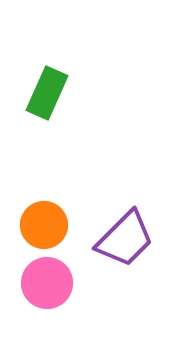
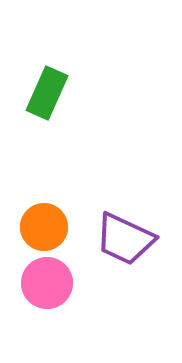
orange circle: moved 2 px down
purple trapezoid: rotated 70 degrees clockwise
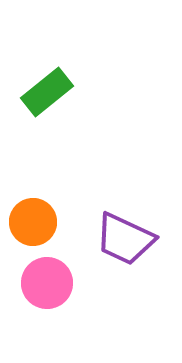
green rectangle: moved 1 px up; rotated 27 degrees clockwise
orange circle: moved 11 px left, 5 px up
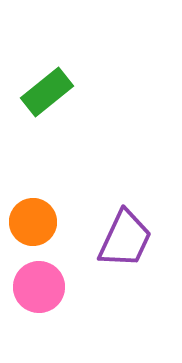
purple trapezoid: rotated 90 degrees counterclockwise
pink circle: moved 8 px left, 4 px down
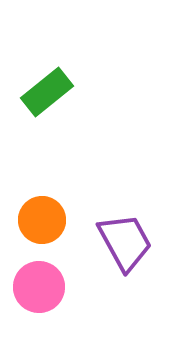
orange circle: moved 9 px right, 2 px up
purple trapezoid: moved 3 px down; rotated 54 degrees counterclockwise
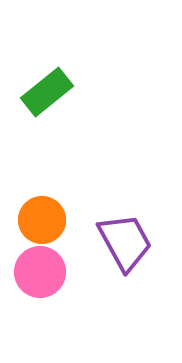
pink circle: moved 1 px right, 15 px up
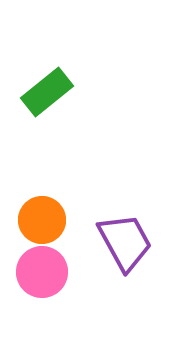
pink circle: moved 2 px right
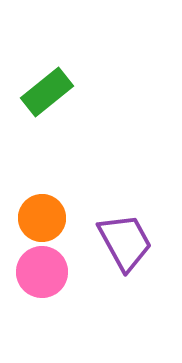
orange circle: moved 2 px up
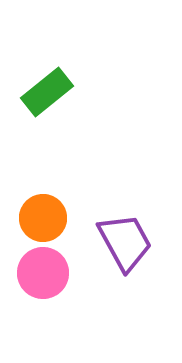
orange circle: moved 1 px right
pink circle: moved 1 px right, 1 px down
